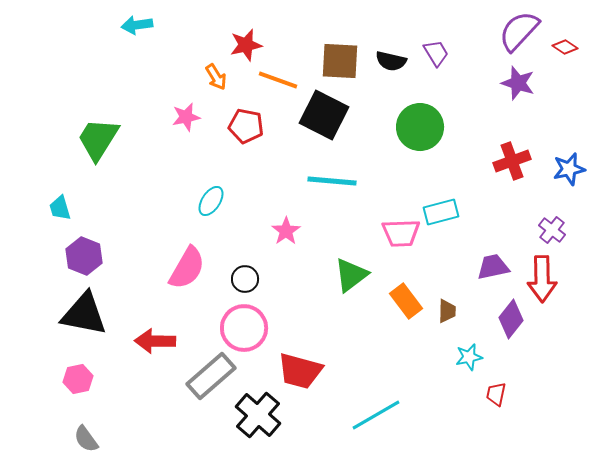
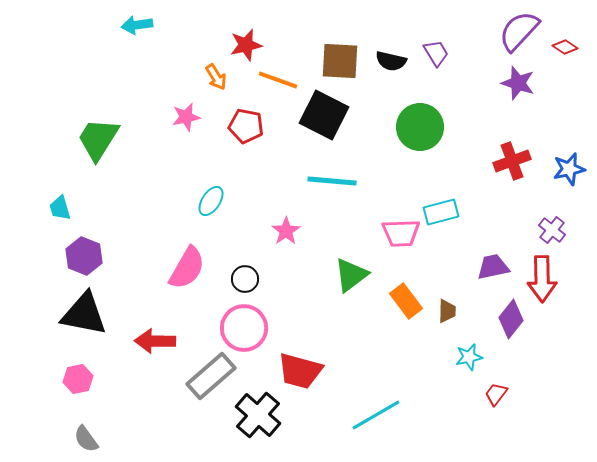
red trapezoid at (496, 394): rotated 25 degrees clockwise
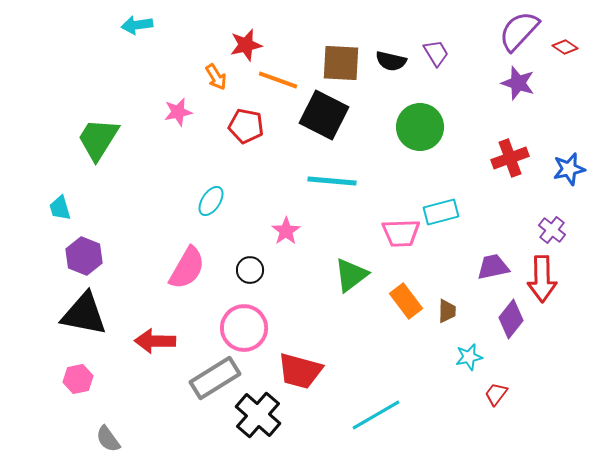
brown square at (340, 61): moved 1 px right, 2 px down
pink star at (186, 117): moved 8 px left, 5 px up
red cross at (512, 161): moved 2 px left, 3 px up
black circle at (245, 279): moved 5 px right, 9 px up
gray rectangle at (211, 376): moved 4 px right, 2 px down; rotated 9 degrees clockwise
gray semicircle at (86, 439): moved 22 px right
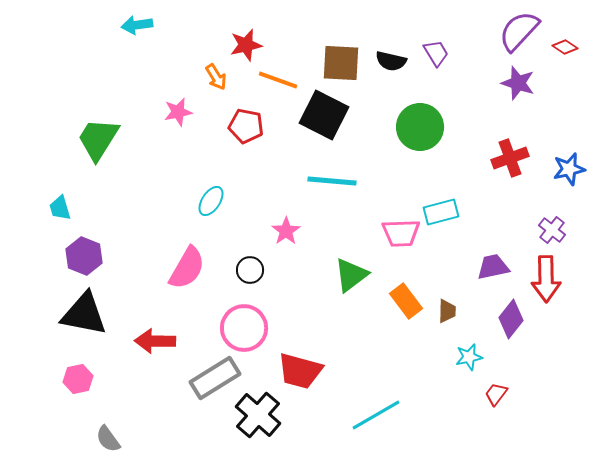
red arrow at (542, 279): moved 4 px right
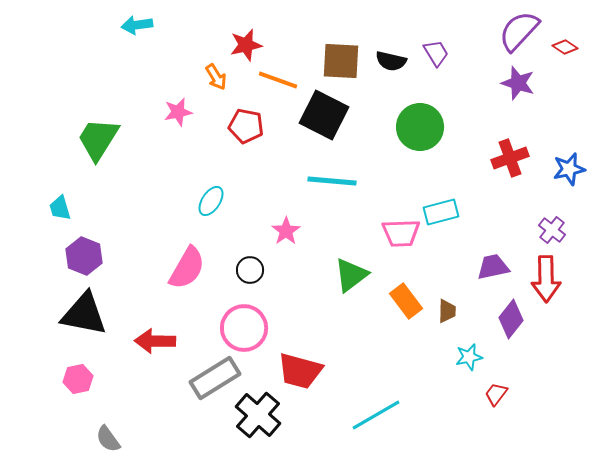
brown square at (341, 63): moved 2 px up
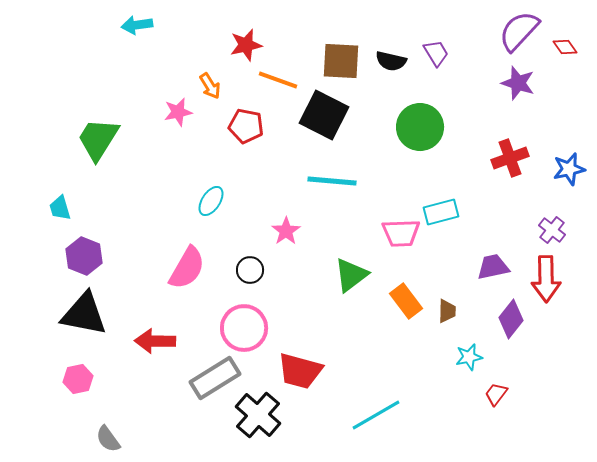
red diamond at (565, 47): rotated 20 degrees clockwise
orange arrow at (216, 77): moved 6 px left, 9 px down
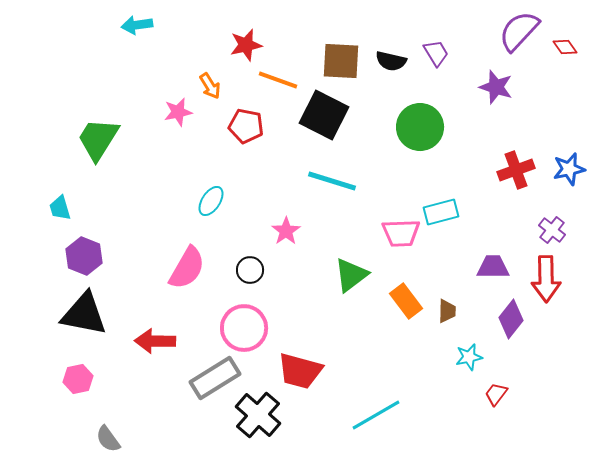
purple star at (518, 83): moved 22 px left, 4 px down
red cross at (510, 158): moved 6 px right, 12 px down
cyan line at (332, 181): rotated 12 degrees clockwise
purple trapezoid at (493, 267): rotated 12 degrees clockwise
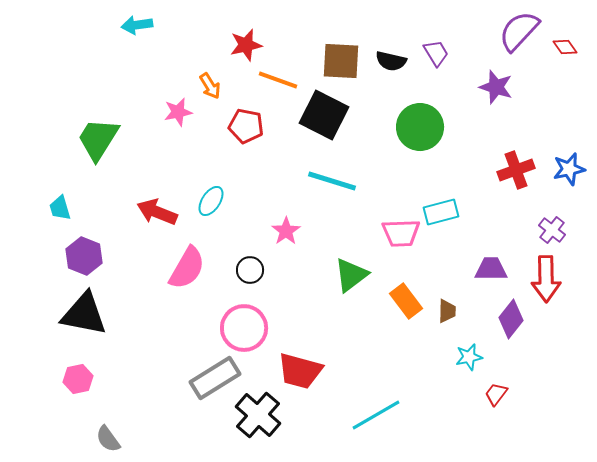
purple trapezoid at (493, 267): moved 2 px left, 2 px down
red arrow at (155, 341): moved 2 px right, 129 px up; rotated 21 degrees clockwise
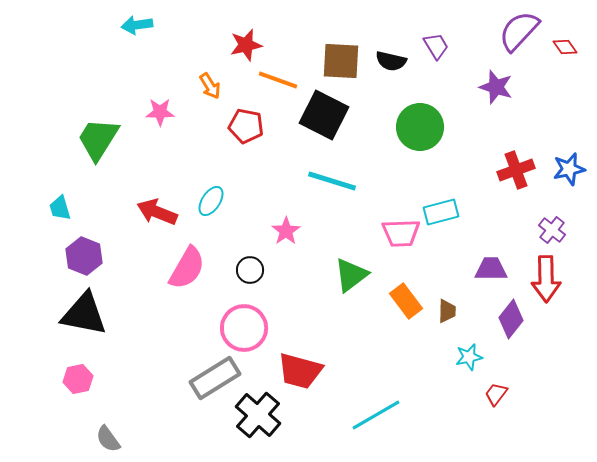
purple trapezoid at (436, 53): moved 7 px up
pink star at (178, 112): moved 18 px left; rotated 12 degrees clockwise
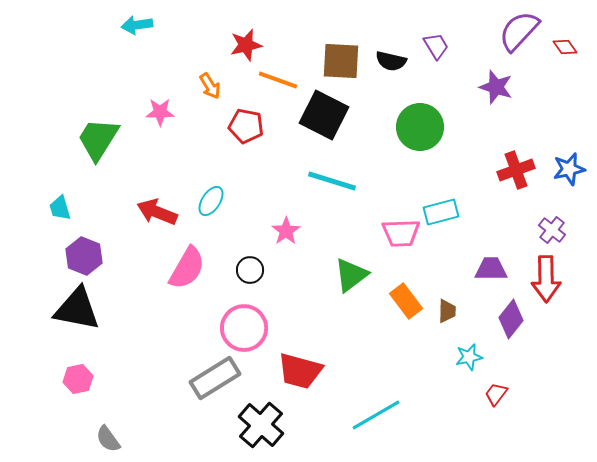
black triangle at (84, 314): moved 7 px left, 5 px up
black cross at (258, 415): moved 3 px right, 10 px down
